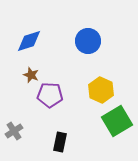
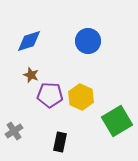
yellow hexagon: moved 20 px left, 7 px down
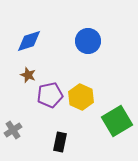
brown star: moved 3 px left
purple pentagon: rotated 15 degrees counterclockwise
gray cross: moved 1 px left, 1 px up
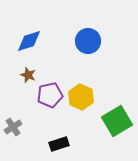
gray cross: moved 3 px up
black rectangle: moved 1 px left, 2 px down; rotated 60 degrees clockwise
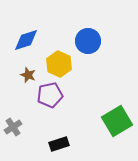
blue diamond: moved 3 px left, 1 px up
yellow hexagon: moved 22 px left, 33 px up
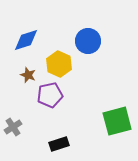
green square: rotated 16 degrees clockwise
